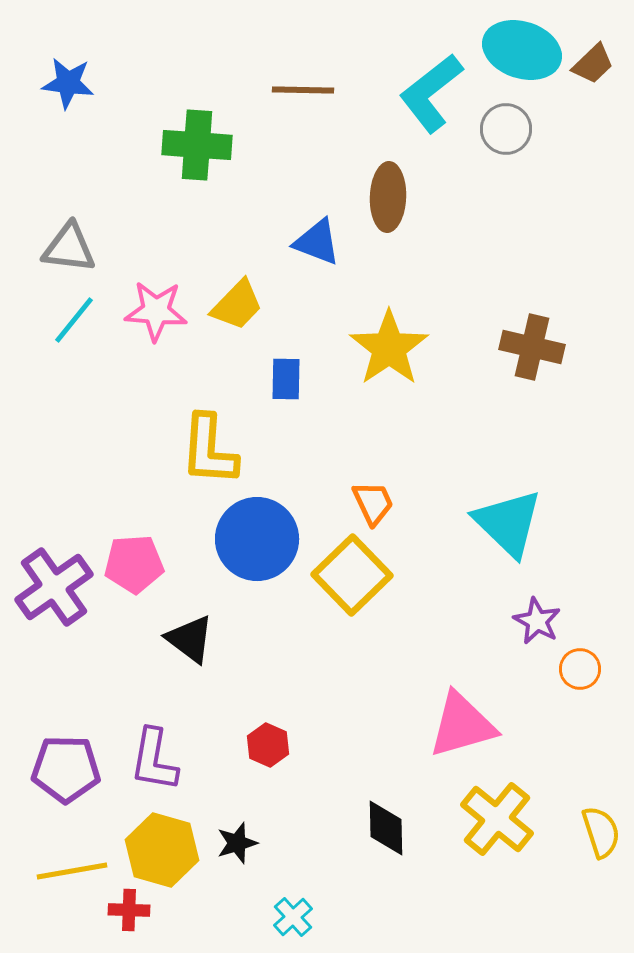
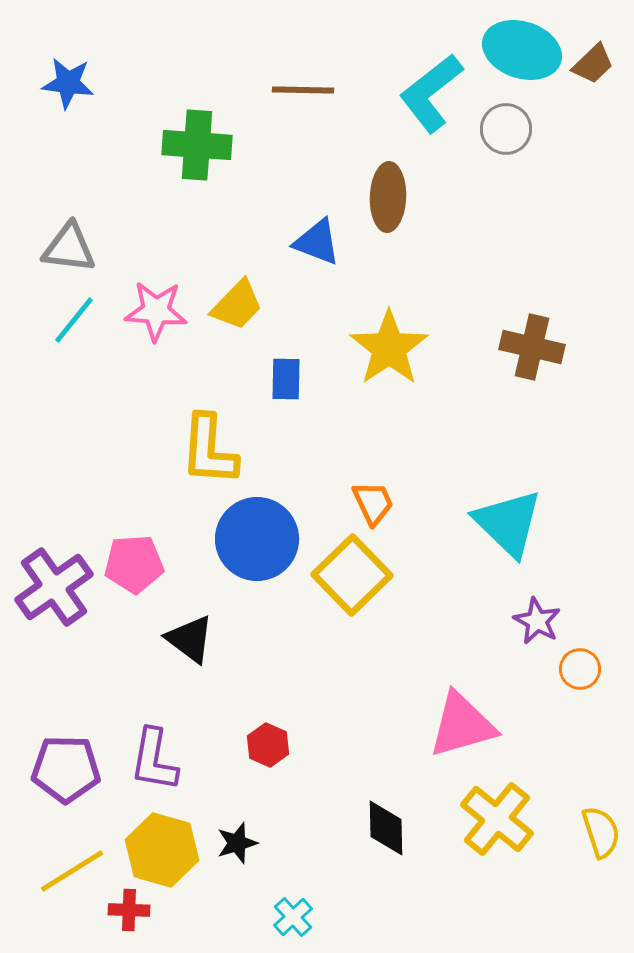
yellow line: rotated 22 degrees counterclockwise
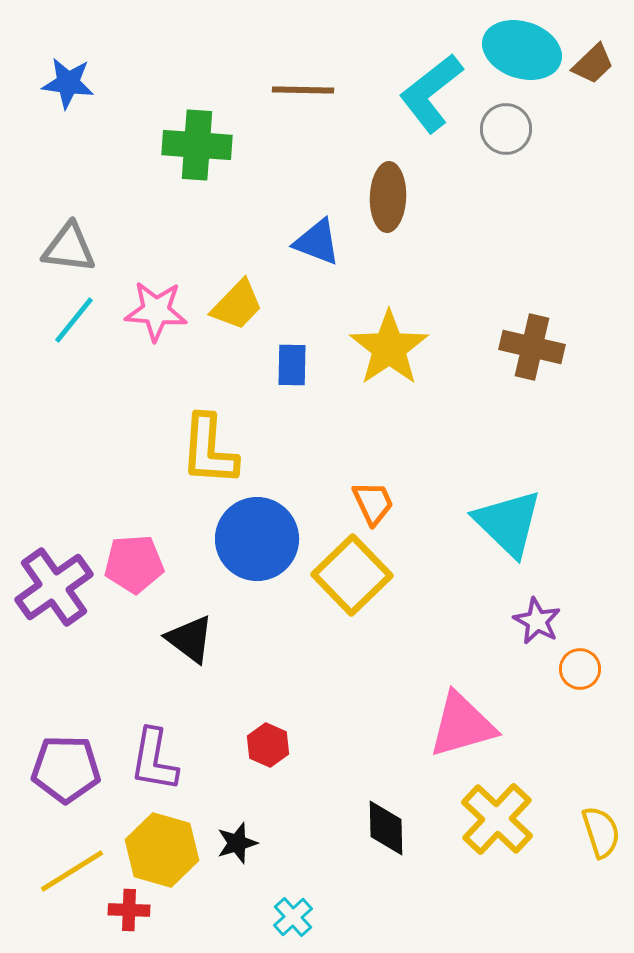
blue rectangle: moved 6 px right, 14 px up
yellow cross: rotated 4 degrees clockwise
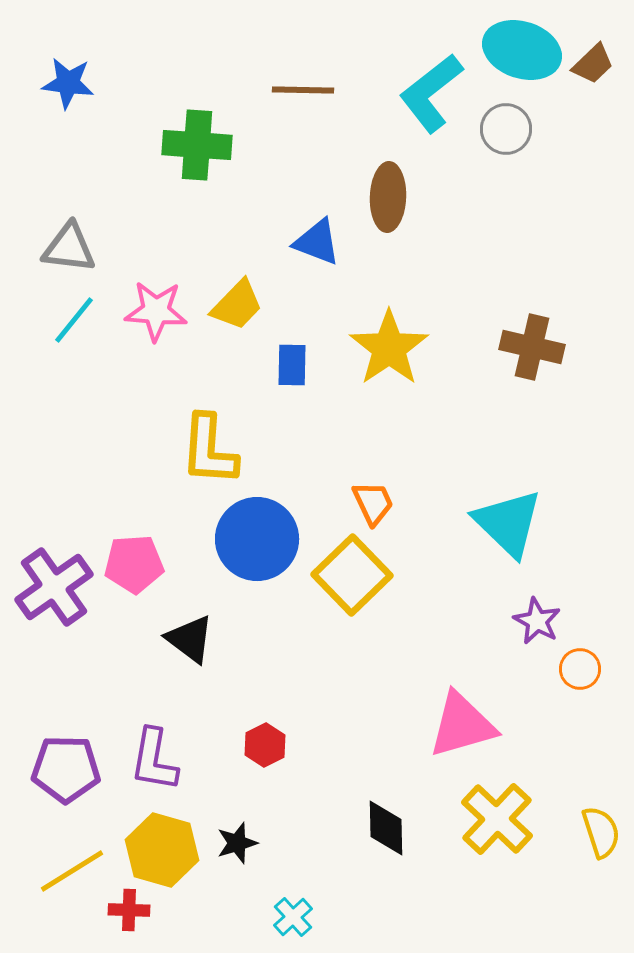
red hexagon: moved 3 px left; rotated 9 degrees clockwise
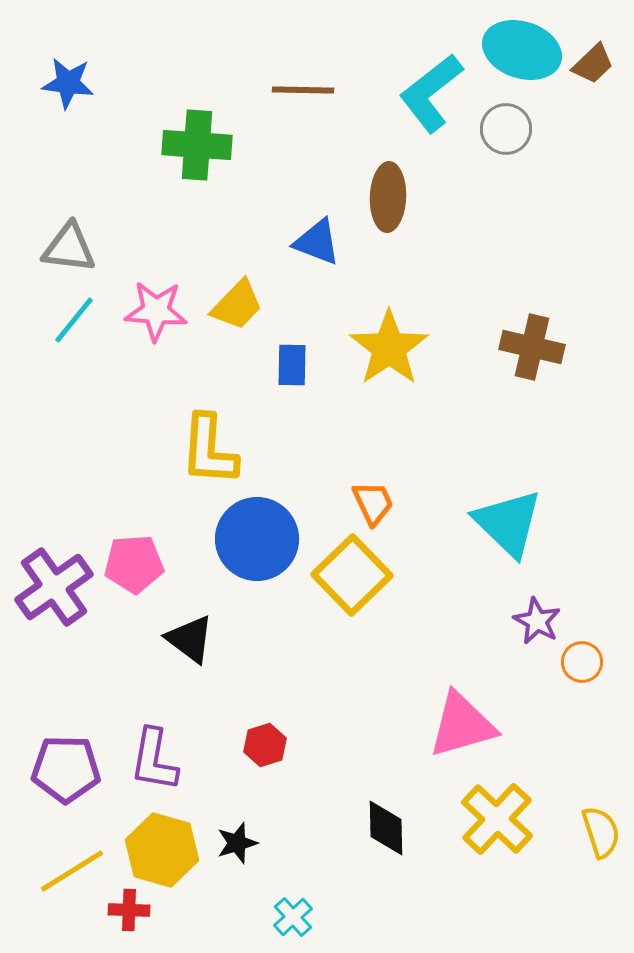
orange circle: moved 2 px right, 7 px up
red hexagon: rotated 9 degrees clockwise
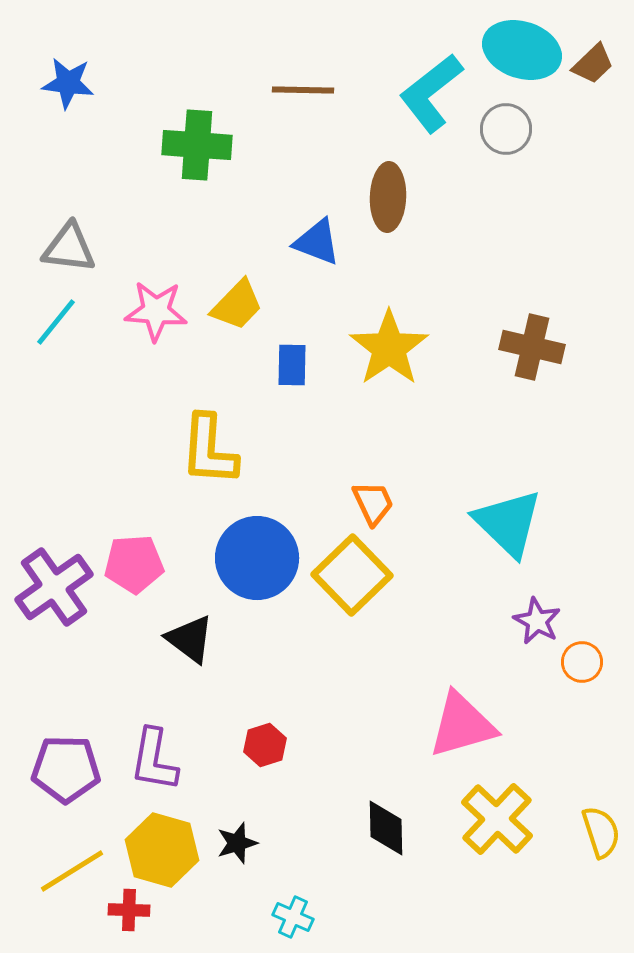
cyan line: moved 18 px left, 2 px down
blue circle: moved 19 px down
cyan cross: rotated 24 degrees counterclockwise
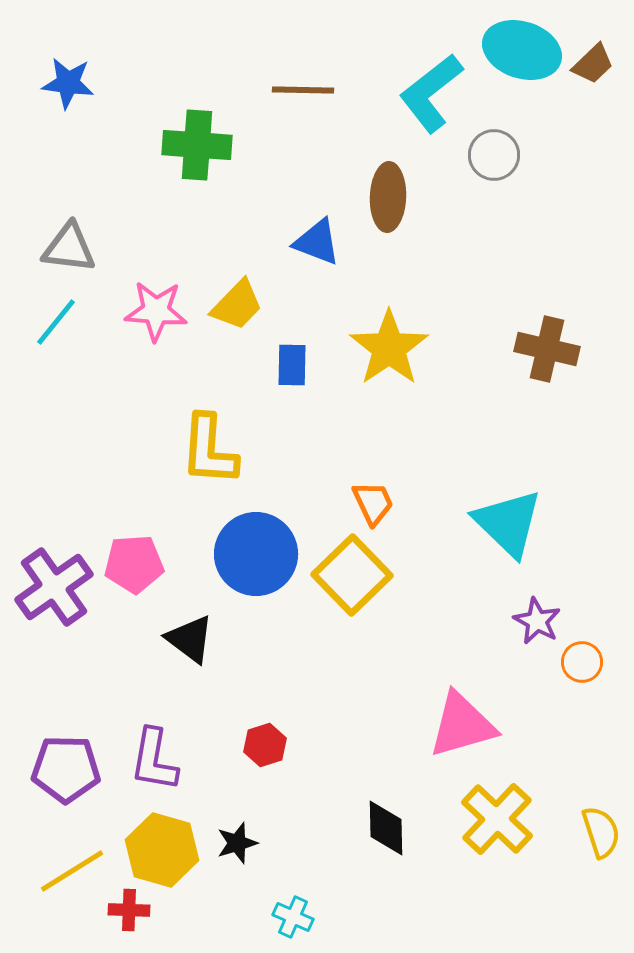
gray circle: moved 12 px left, 26 px down
brown cross: moved 15 px right, 2 px down
blue circle: moved 1 px left, 4 px up
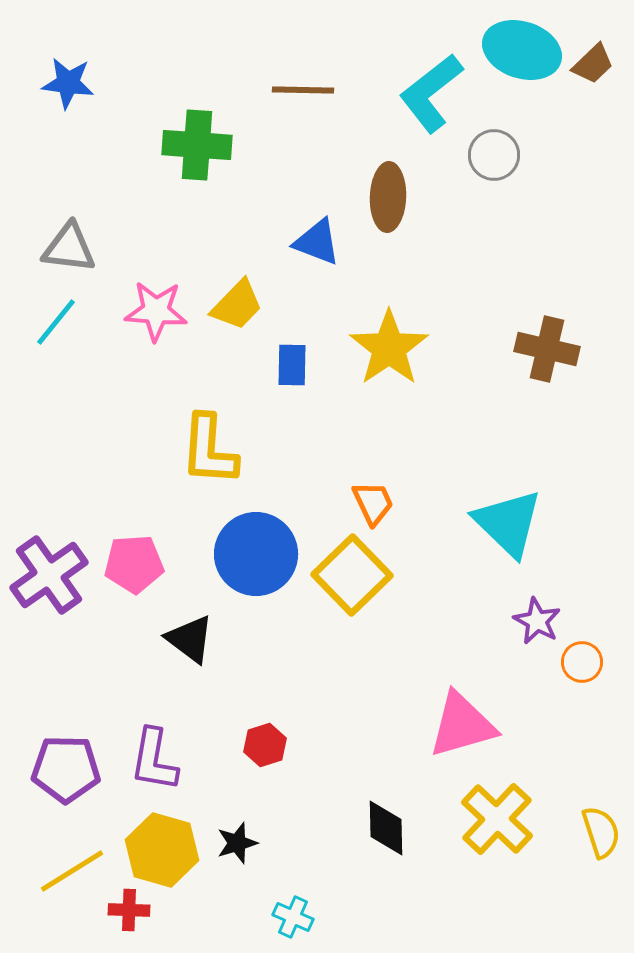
purple cross: moved 5 px left, 12 px up
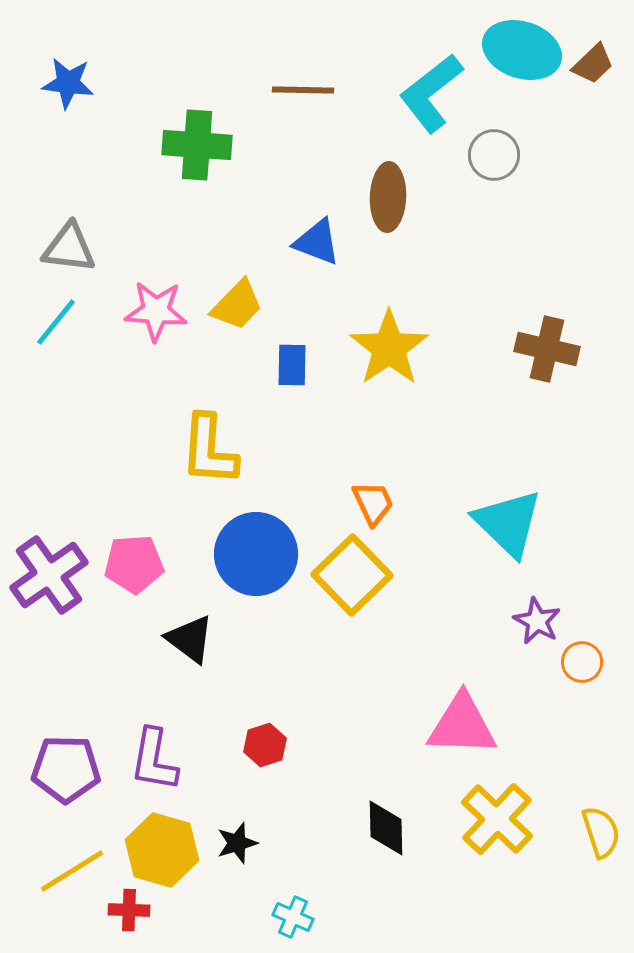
pink triangle: rotated 18 degrees clockwise
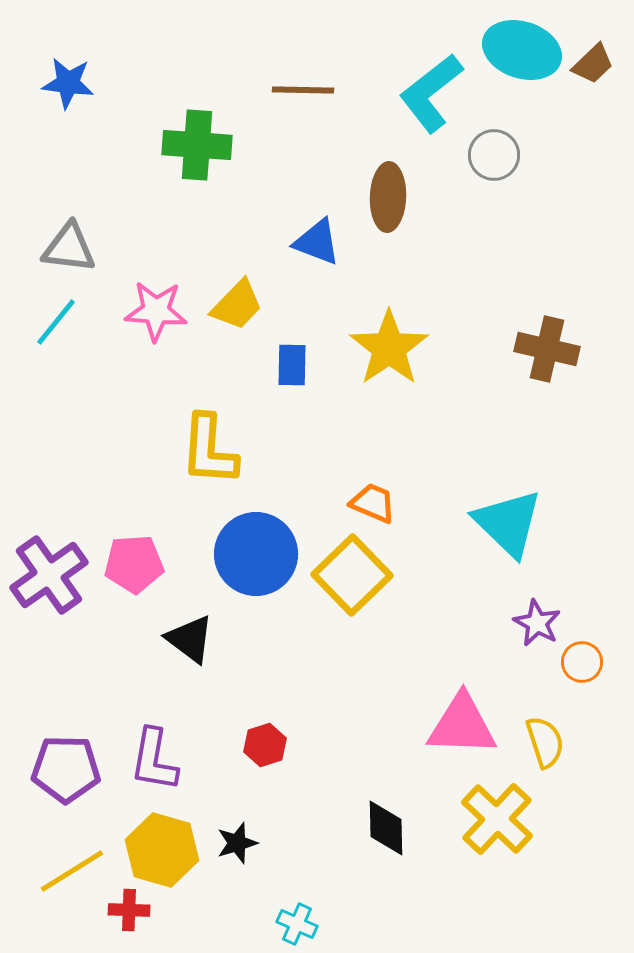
orange trapezoid: rotated 42 degrees counterclockwise
purple star: moved 2 px down
yellow semicircle: moved 56 px left, 90 px up
cyan cross: moved 4 px right, 7 px down
